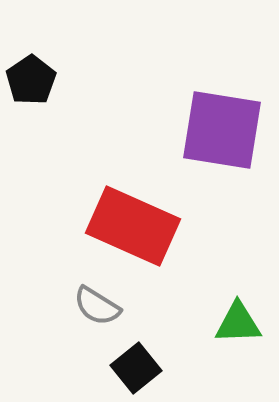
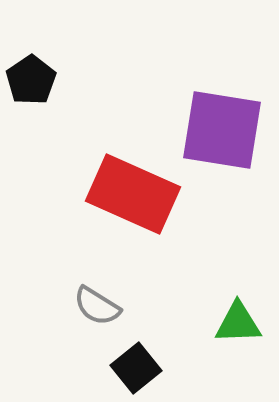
red rectangle: moved 32 px up
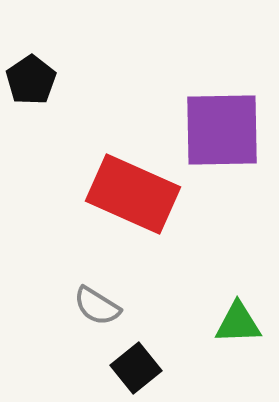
purple square: rotated 10 degrees counterclockwise
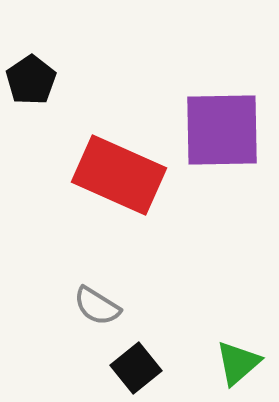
red rectangle: moved 14 px left, 19 px up
green triangle: moved 40 px down; rotated 39 degrees counterclockwise
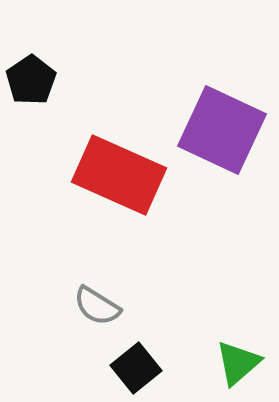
purple square: rotated 26 degrees clockwise
